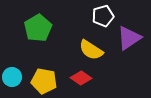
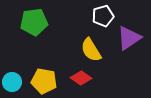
green pentagon: moved 4 px left, 6 px up; rotated 24 degrees clockwise
yellow semicircle: rotated 25 degrees clockwise
cyan circle: moved 5 px down
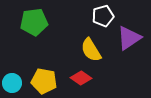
cyan circle: moved 1 px down
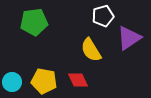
red diamond: moved 3 px left, 2 px down; rotated 30 degrees clockwise
cyan circle: moved 1 px up
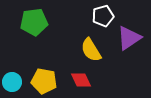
red diamond: moved 3 px right
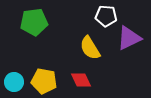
white pentagon: moved 3 px right; rotated 20 degrees clockwise
purple triangle: rotated 8 degrees clockwise
yellow semicircle: moved 1 px left, 2 px up
cyan circle: moved 2 px right
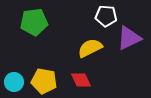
yellow semicircle: rotated 95 degrees clockwise
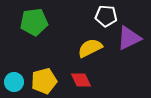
yellow pentagon: rotated 25 degrees counterclockwise
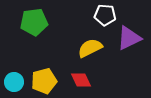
white pentagon: moved 1 px left, 1 px up
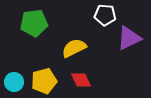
green pentagon: moved 1 px down
yellow semicircle: moved 16 px left
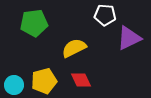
cyan circle: moved 3 px down
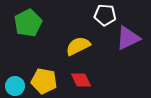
green pentagon: moved 6 px left; rotated 20 degrees counterclockwise
purple triangle: moved 1 px left
yellow semicircle: moved 4 px right, 2 px up
yellow pentagon: rotated 25 degrees clockwise
cyan circle: moved 1 px right, 1 px down
